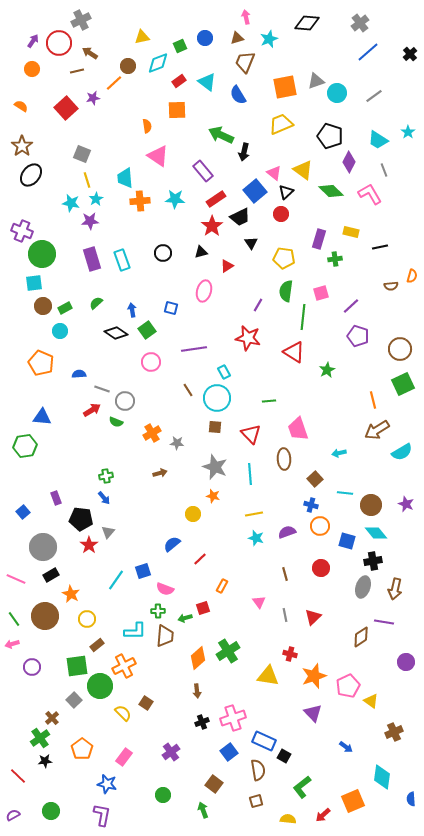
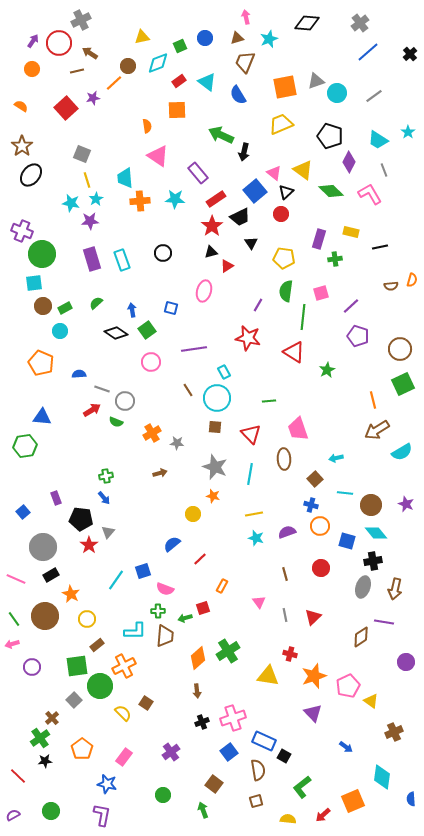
purple rectangle at (203, 171): moved 5 px left, 2 px down
black triangle at (201, 252): moved 10 px right
orange semicircle at (412, 276): moved 4 px down
cyan arrow at (339, 453): moved 3 px left, 5 px down
cyan line at (250, 474): rotated 15 degrees clockwise
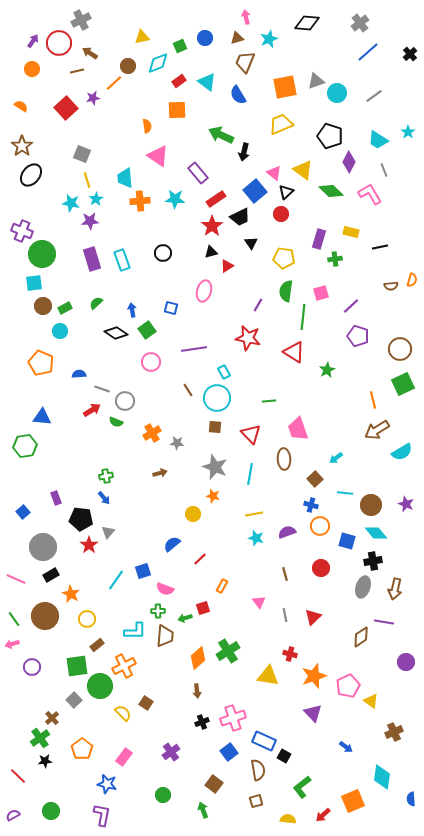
cyan arrow at (336, 458): rotated 24 degrees counterclockwise
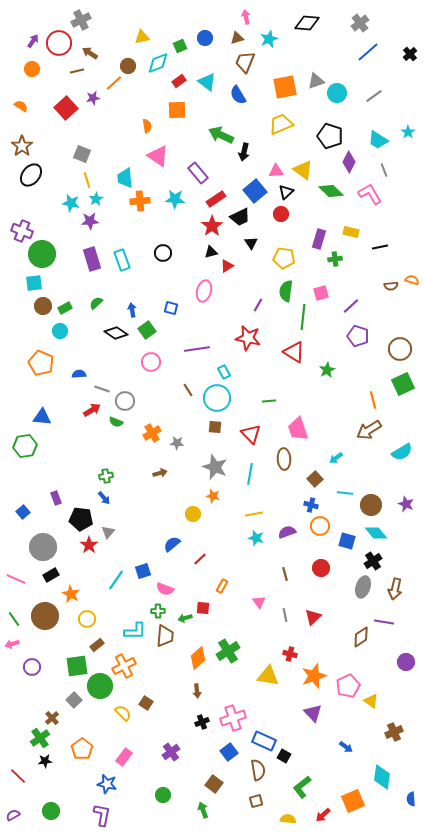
pink triangle at (274, 173): moved 2 px right, 2 px up; rotated 42 degrees counterclockwise
orange semicircle at (412, 280): rotated 88 degrees counterclockwise
purple line at (194, 349): moved 3 px right
brown arrow at (377, 430): moved 8 px left
black cross at (373, 561): rotated 24 degrees counterclockwise
red square at (203, 608): rotated 24 degrees clockwise
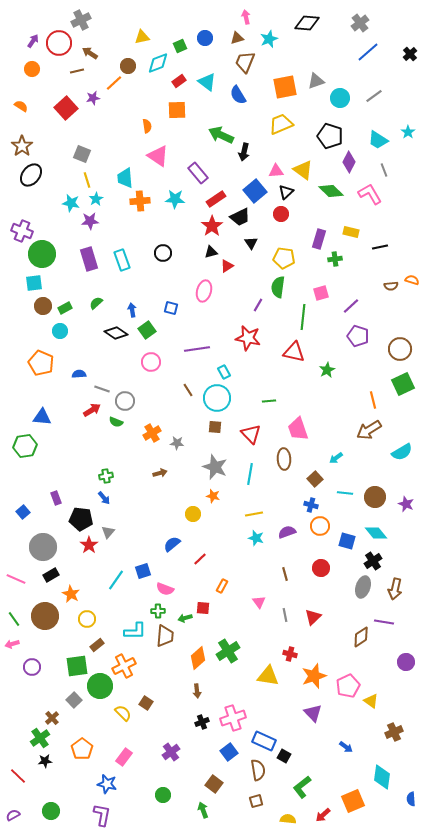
cyan circle at (337, 93): moved 3 px right, 5 px down
purple rectangle at (92, 259): moved 3 px left
green semicircle at (286, 291): moved 8 px left, 4 px up
red triangle at (294, 352): rotated 20 degrees counterclockwise
brown circle at (371, 505): moved 4 px right, 8 px up
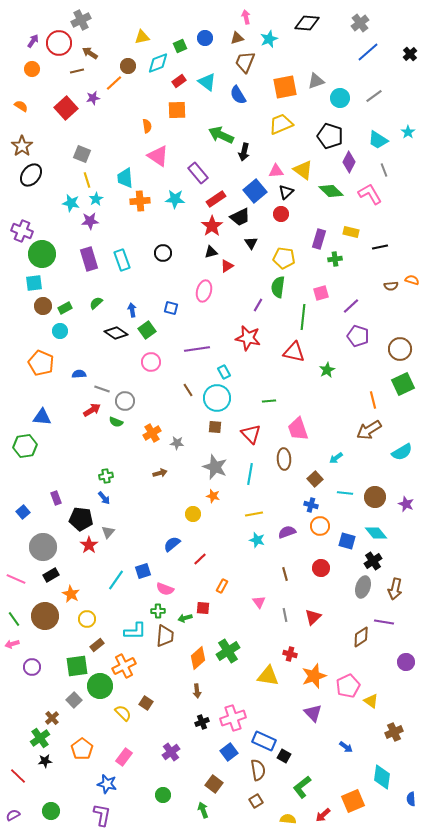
cyan star at (256, 538): moved 1 px right, 2 px down
brown square at (256, 801): rotated 16 degrees counterclockwise
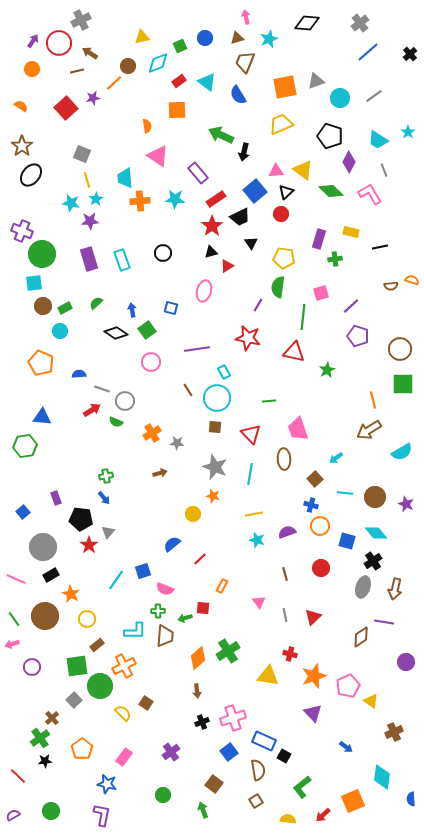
green square at (403, 384): rotated 25 degrees clockwise
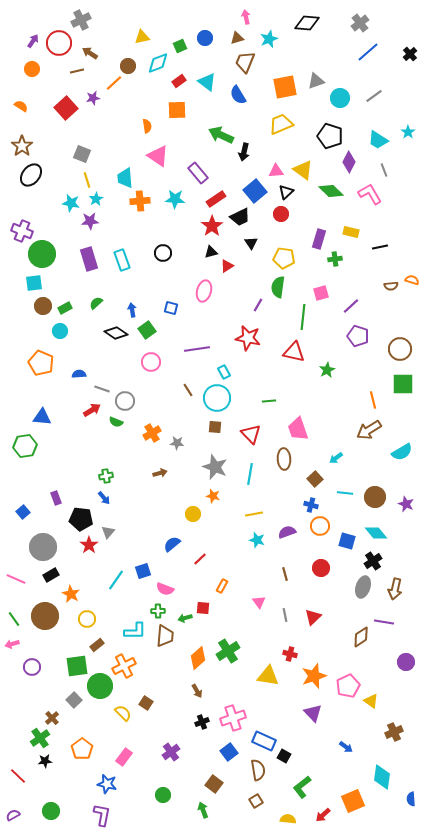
brown arrow at (197, 691): rotated 24 degrees counterclockwise
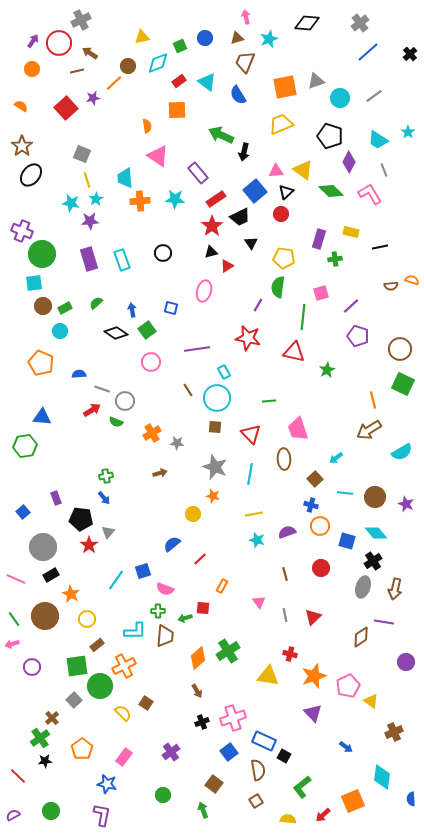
green square at (403, 384): rotated 25 degrees clockwise
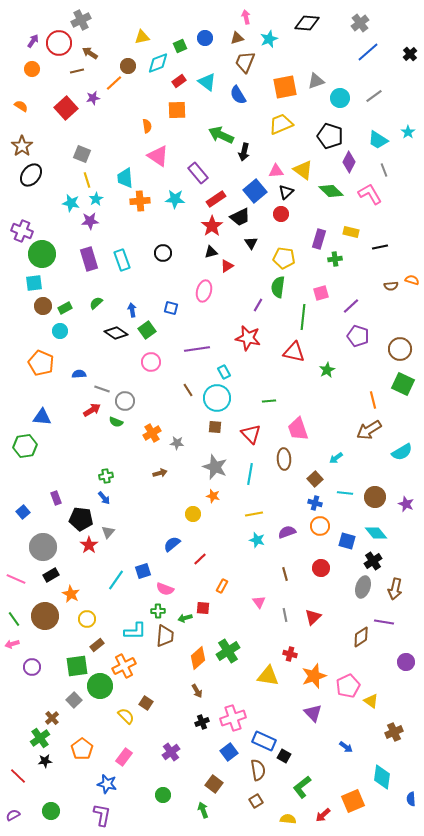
blue cross at (311, 505): moved 4 px right, 2 px up
yellow semicircle at (123, 713): moved 3 px right, 3 px down
